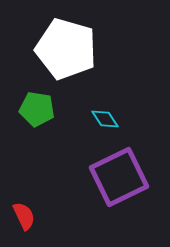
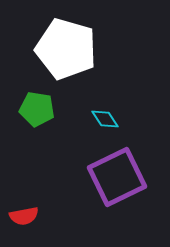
purple square: moved 2 px left
red semicircle: rotated 104 degrees clockwise
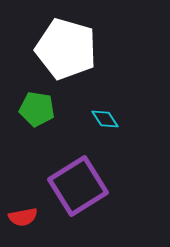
purple square: moved 39 px left, 9 px down; rotated 6 degrees counterclockwise
red semicircle: moved 1 px left, 1 px down
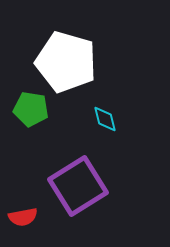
white pentagon: moved 13 px down
green pentagon: moved 6 px left
cyan diamond: rotated 20 degrees clockwise
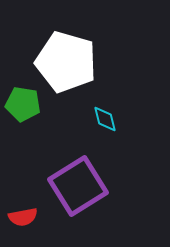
green pentagon: moved 8 px left, 5 px up
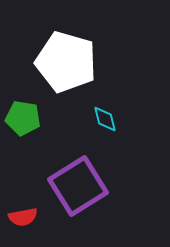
green pentagon: moved 14 px down
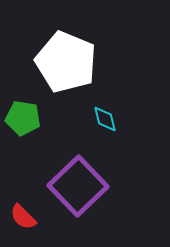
white pentagon: rotated 6 degrees clockwise
purple square: rotated 12 degrees counterclockwise
red semicircle: rotated 56 degrees clockwise
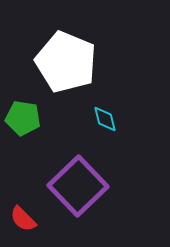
red semicircle: moved 2 px down
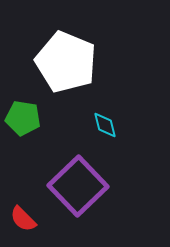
cyan diamond: moved 6 px down
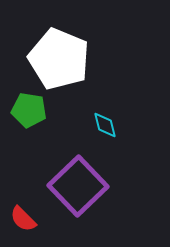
white pentagon: moved 7 px left, 3 px up
green pentagon: moved 6 px right, 8 px up
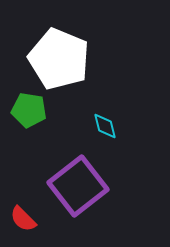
cyan diamond: moved 1 px down
purple square: rotated 6 degrees clockwise
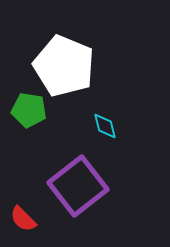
white pentagon: moved 5 px right, 7 px down
